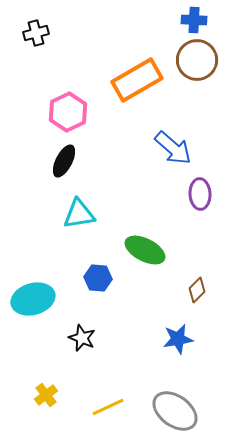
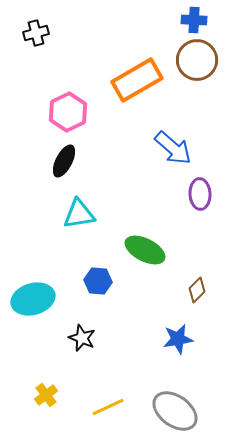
blue hexagon: moved 3 px down
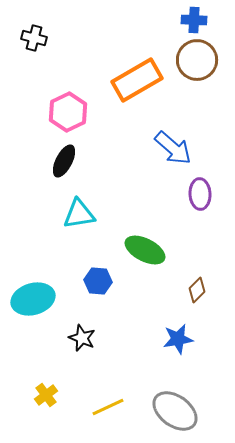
black cross: moved 2 px left, 5 px down; rotated 30 degrees clockwise
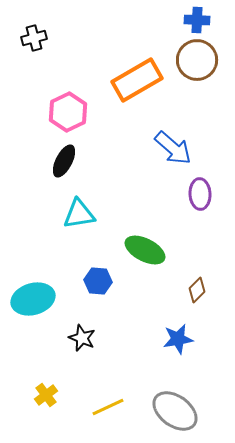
blue cross: moved 3 px right
black cross: rotated 30 degrees counterclockwise
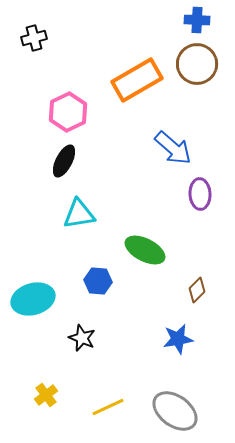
brown circle: moved 4 px down
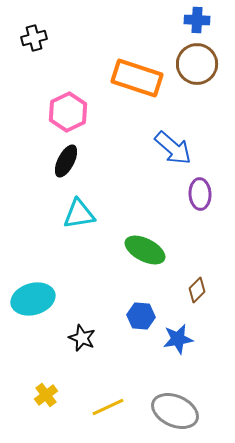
orange rectangle: moved 2 px up; rotated 48 degrees clockwise
black ellipse: moved 2 px right
blue hexagon: moved 43 px right, 35 px down
gray ellipse: rotated 12 degrees counterclockwise
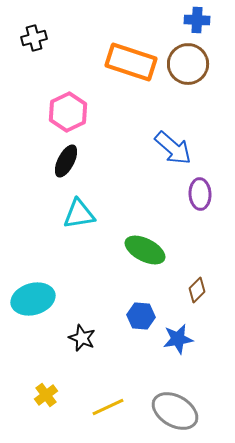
brown circle: moved 9 px left
orange rectangle: moved 6 px left, 16 px up
gray ellipse: rotated 6 degrees clockwise
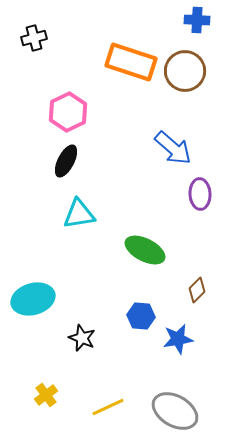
brown circle: moved 3 px left, 7 px down
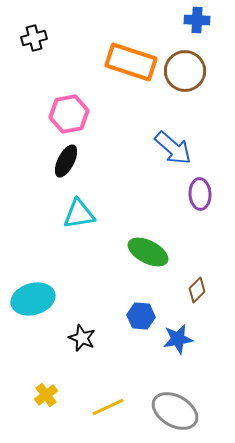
pink hexagon: moved 1 px right, 2 px down; rotated 15 degrees clockwise
green ellipse: moved 3 px right, 2 px down
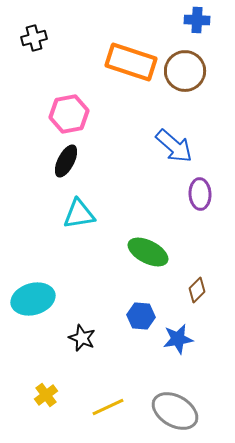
blue arrow: moved 1 px right, 2 px up
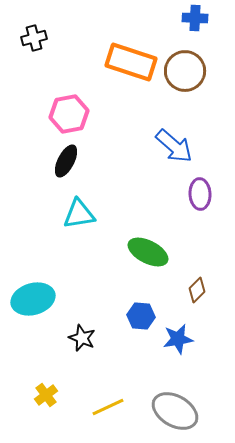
blue cross: moved 2 px left, 2 px up
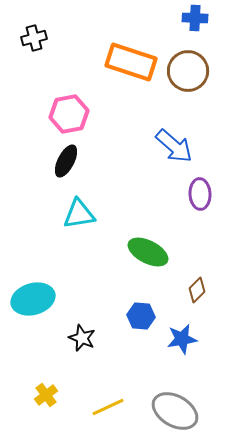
brown circle: moved 3 px right
blue star: moved 4 px right
